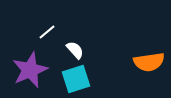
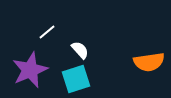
white semicircle: moved 5 px right
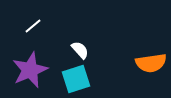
white line: moved 14 px left, 6 px up
orange semicircle: moved 2 px right, 1 px down
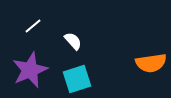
white semicircle: moved 7 px left, 9 px up
cyan square: moved 1 px right
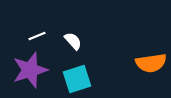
white line: moved 4 px right, 10 px down; rotated 18 degrees clockwise
purple star: rotated 6 degrees clockwise
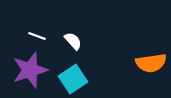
white line: rotated 42 degrees clockwise
cyan square: moved 4 px left; rotated 16 degrees counterclockwise
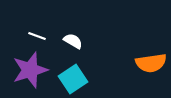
white semicircle: rotated 18 degrees counterclockwise
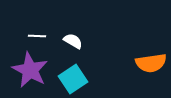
white line: rotated 18 degrees counterclockwise
purple star: rotated 27 degrees counterclockwise
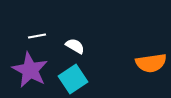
white line: rotated 12 degrees counterclockwise
white semicircle: moved 2 px right, 5 px down
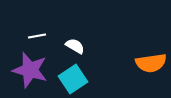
purple star: rotated 12 degrees counterclockwise
